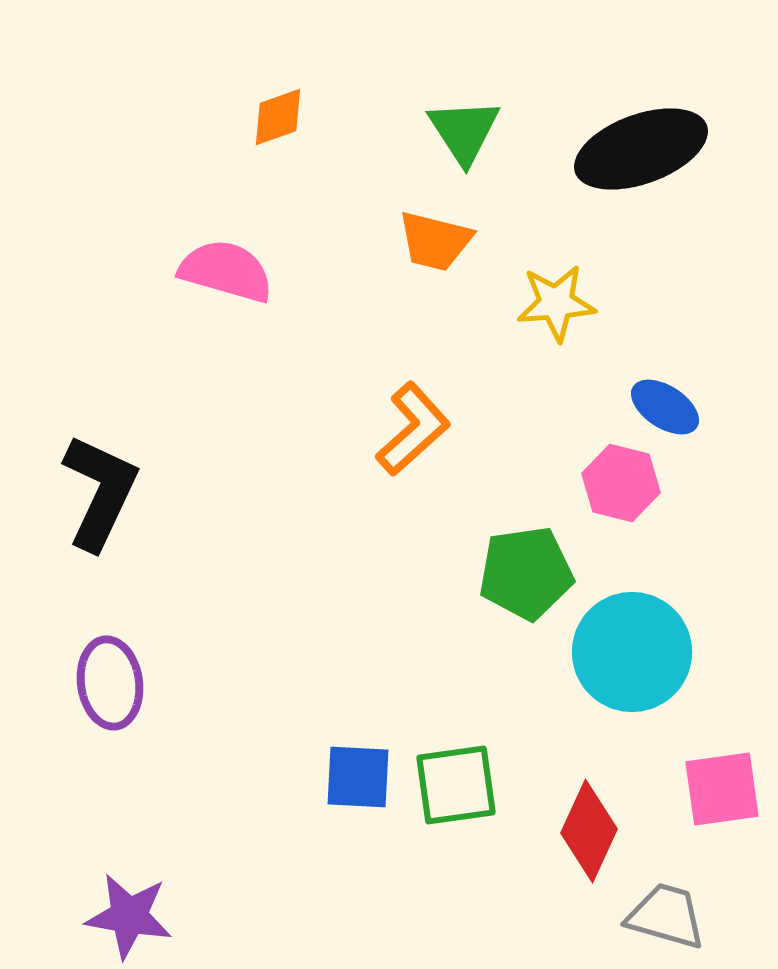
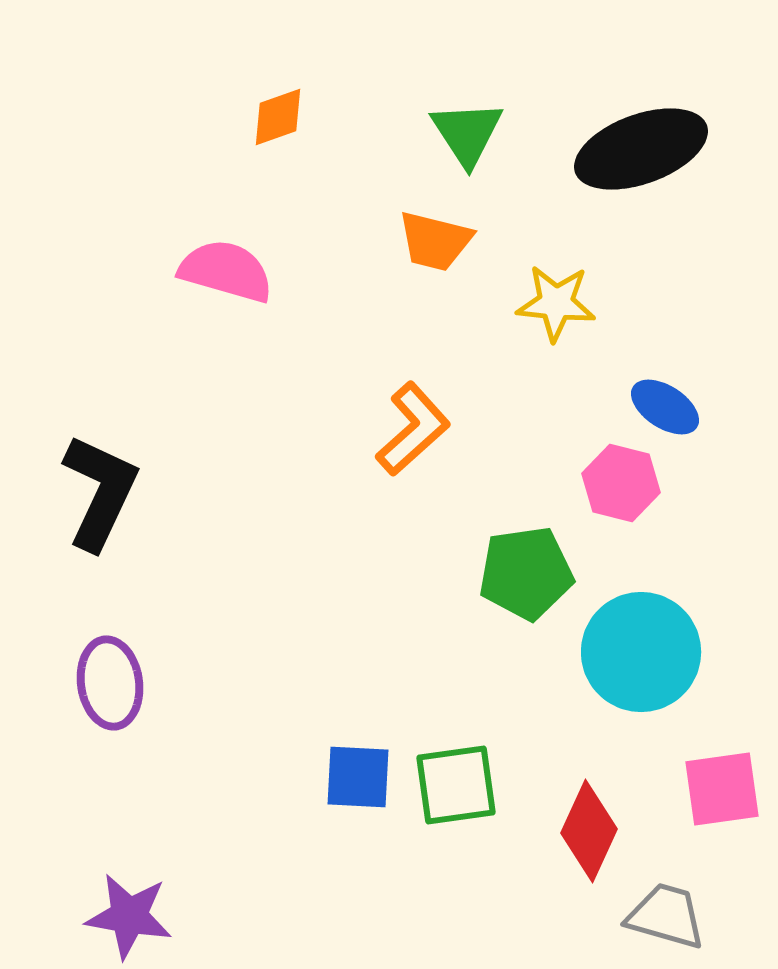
green triangle: moved 3 px right, 2 px down
yellow star: rotated 10 degrees clockwise
cyan circle: moved 9 px right
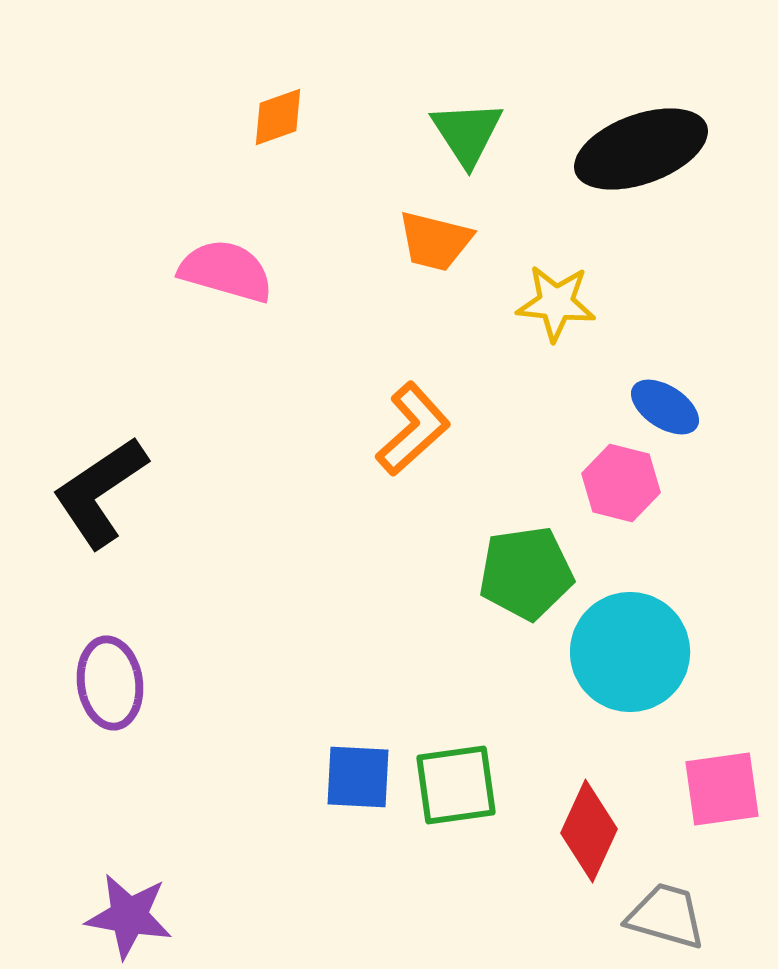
black L-shape: rotated 149 degrees counterclockwise
cyan circle: moved 11 px left
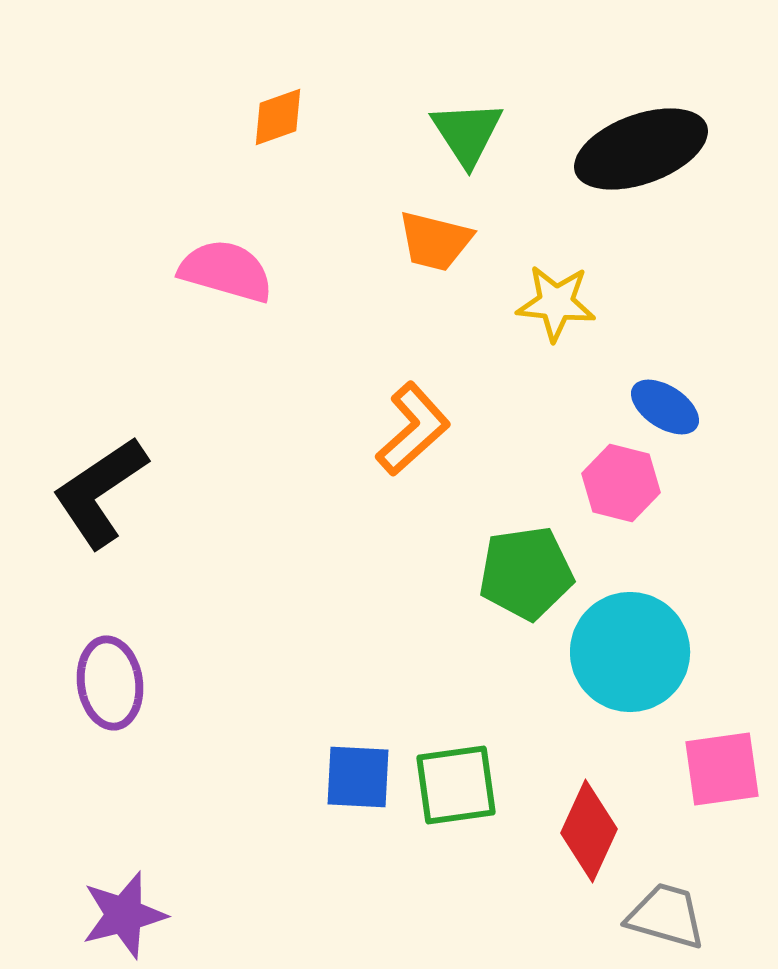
pink square: moved 20 px up
purple star: moved 5 px left, 1 px up; rotated 24 degrees counterclockwise
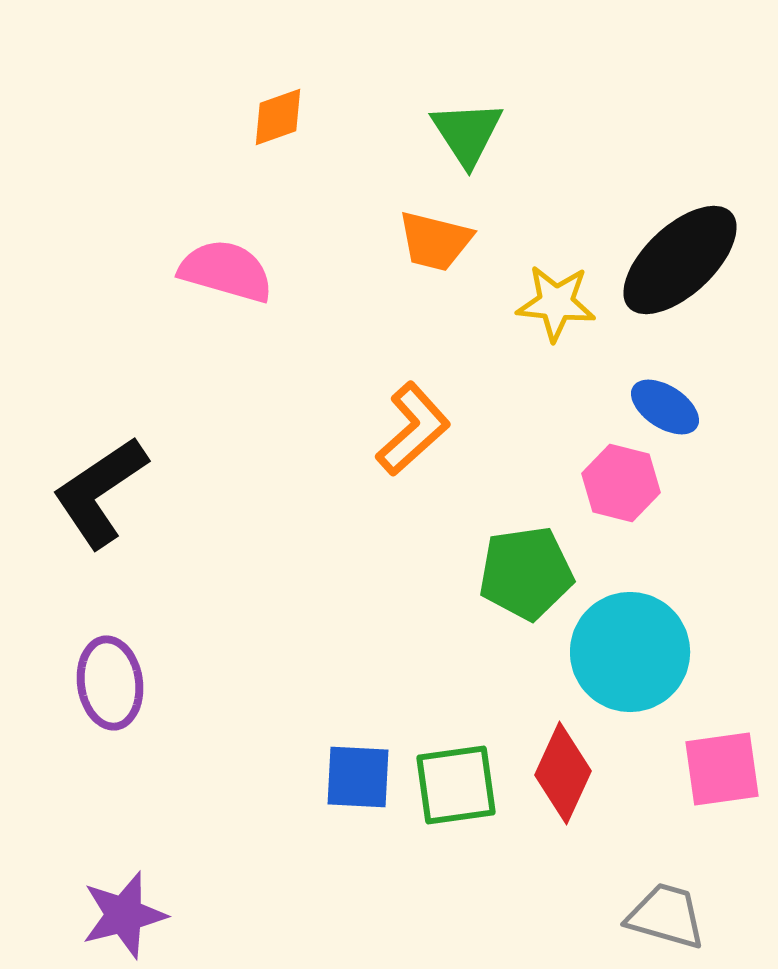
black ellipse: moved 39 px right, 111 px down; rotated 23 degrees counterclockwise
red diamond: moved 26 px left, 58 px up
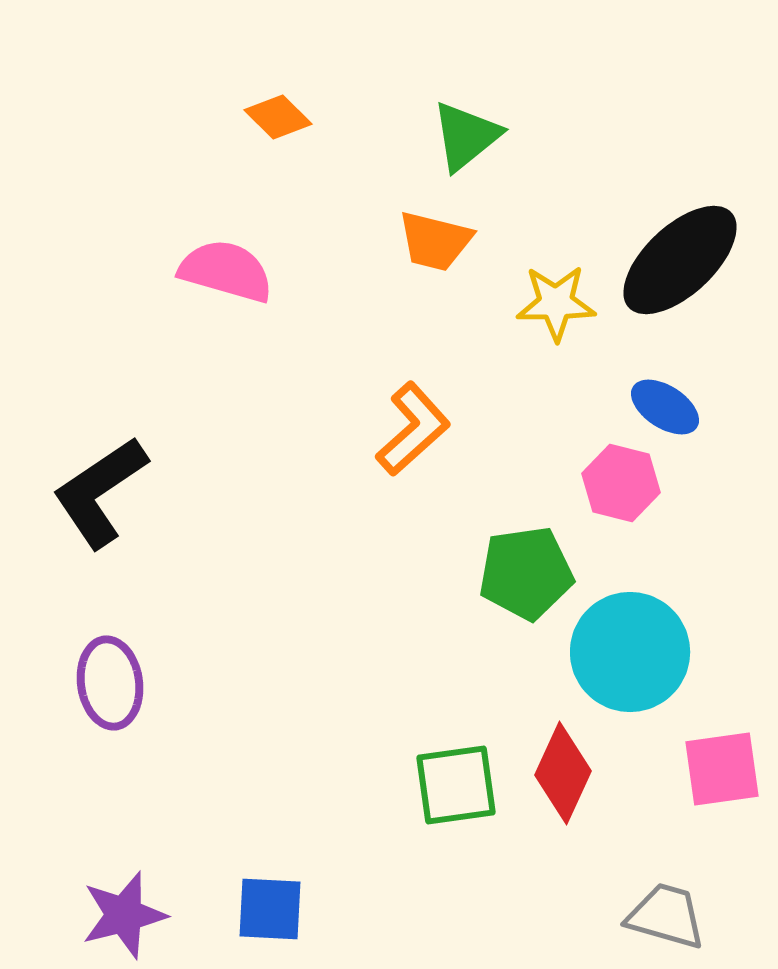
orange diamond: rotated 64 degrees clockwise
green triangle: moved 1 px left, 3 px down; rotated 24 degrees clockwise
yellow star: rotated 6 degrees counterclockwise
blue square: moved 88 px left, 132 px down
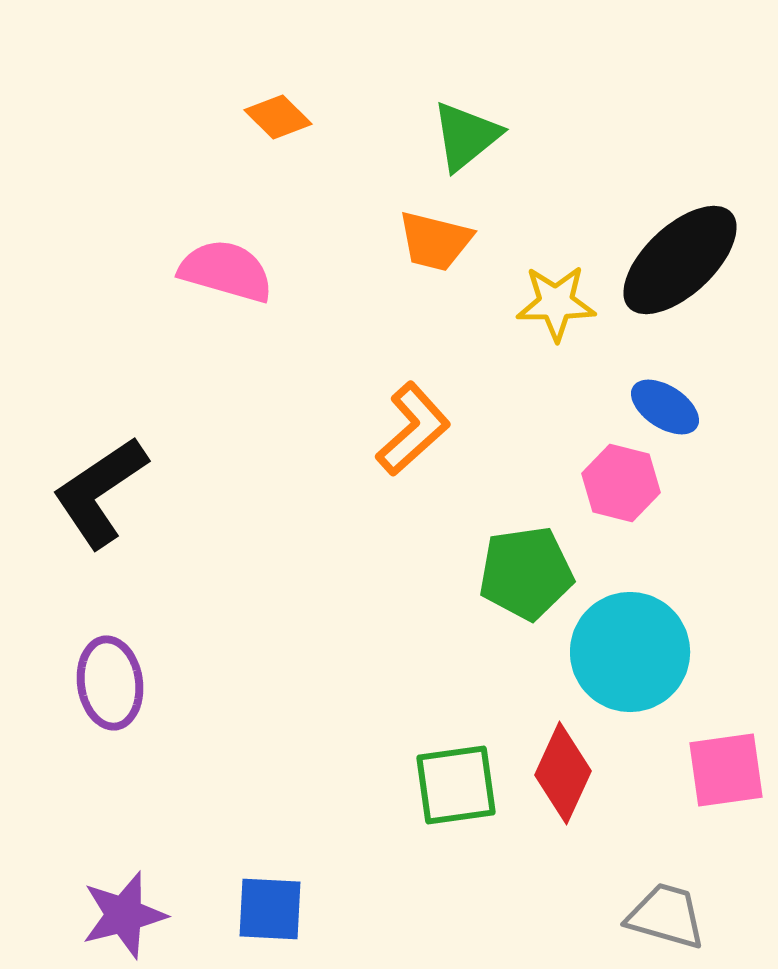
pink square: moved 4 px right, 1 px down
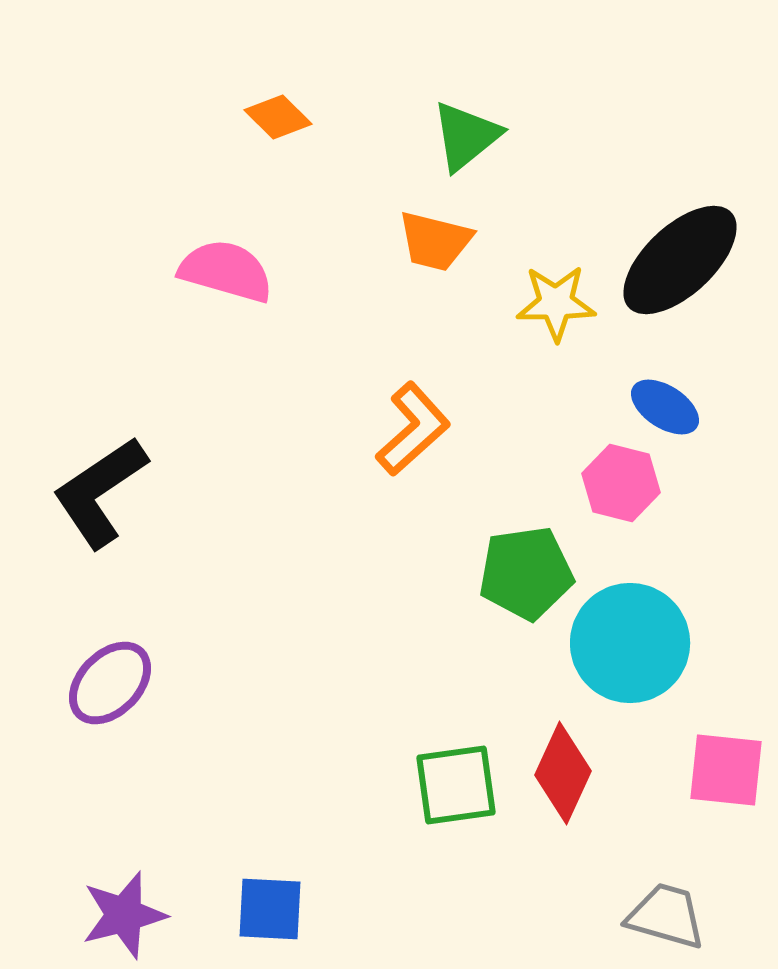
cyan circle: moved 9 px up
purple ellipse: rotated 52 degrees clockwise
pink square: rotated 14 degrees clockwise
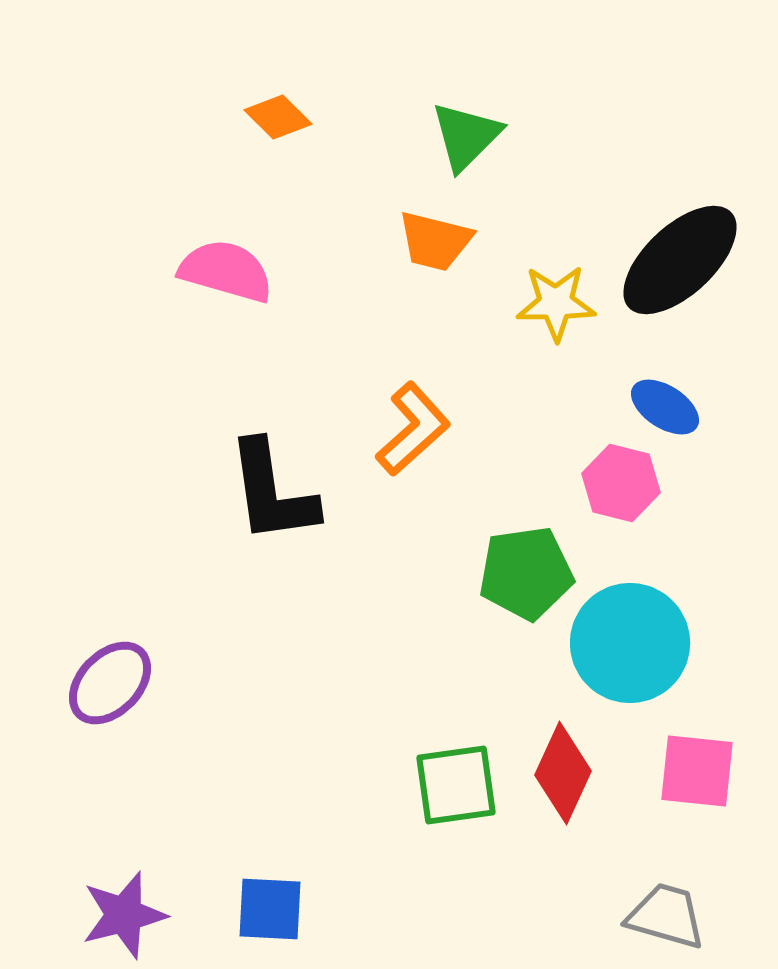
green triangle: rotated 6 degrees counterclockwise
black L-shape: moved 172 px right; rotated 64 degrees counterclockwise
pink square: moved 29 px left, 1 px down
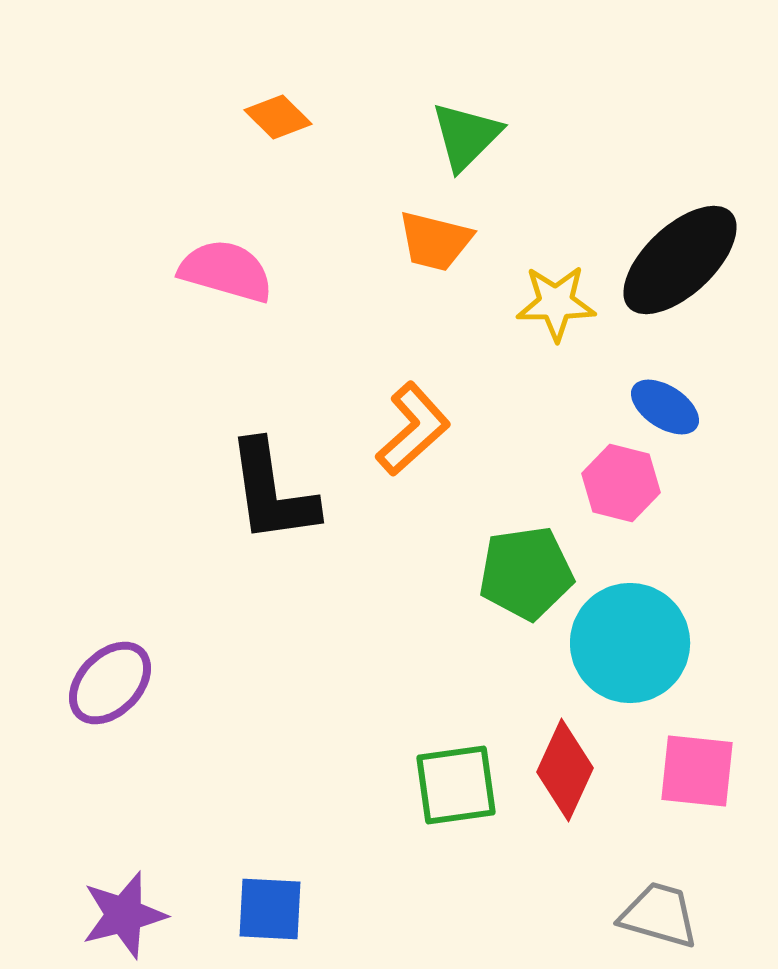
red diamond: moved 2 px right, 3 px up
gray trapezoid: moved 7 px left, 1 px up
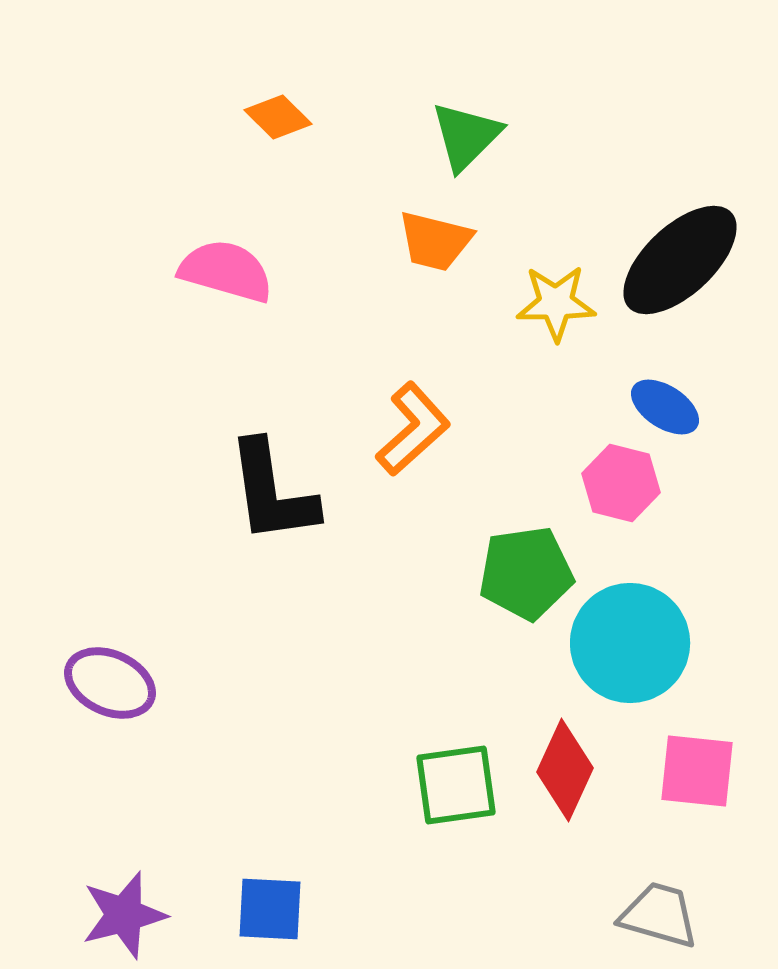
purple ellipse: rotated 70 degrees clockwise
